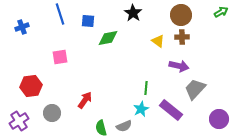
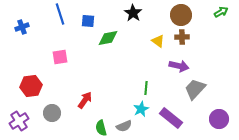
purple rectangle: moved 8 px down
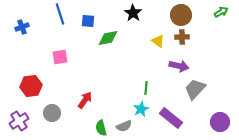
purple circle: moved 1 px right, 3 px down
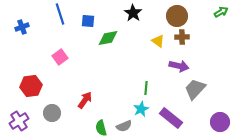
brown circle: moved 4 px left, 1 px down
pink square: rotated 28 degrees counterclockwise
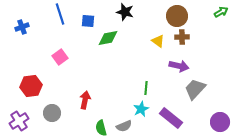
black star: moved 8 px left, 1 px up; rotated 18 degrees counterclockwise
red arrow: rotated 24 degrees counterclockwise
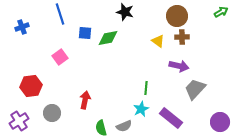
blue square: moved 3 px left, 12 px down
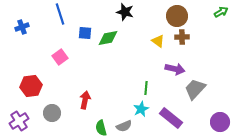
purple arrow: moved 4 px left, 3 px down
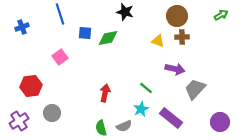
green arrow: moved 3 px down
yellow triangle: rotated 16 degrees counterclockwise
green line: rotated 56 degrees counterclockwise
red arrow: moved 20 px right, 7 px up
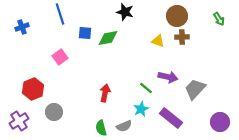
green arrow: moved 2 px left, 4 px down; rotated 88 degrees clockwise
purple arrow: moved 7 px left, 8 px down
red hexagon: moved 2 px right, 3 px down; rotated 15 degrees counterclockwise
gray circle: moved 2 px right, 1 px up
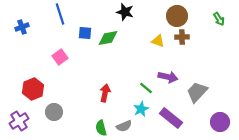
gray trapezoid: moved 2 px right, 3 px down
